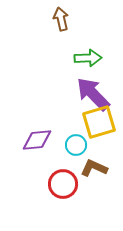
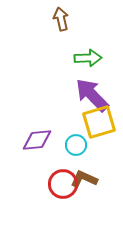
purple arrow: moved 1 px left, 1 px down
brown L-shape: moved 10 px left, 11 px down
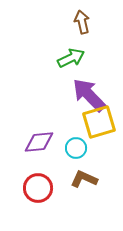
brown arrow: moved 21 px right, 3 px down
green arrow: moved 17 px left; rotated 24 degrees counterclockwise
purple arrow: moved 3 px left
purple diamond: moved 2 px right, 2 px down
cyan circle: moved 3 px down
red circle: moved 25 px left, 4 px down
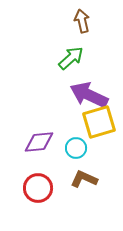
brown arrow: moved 1 px up
green arrow: rotated 16 degrees counterclockwise
purple arrow: rotated 21 degrees counterclockwise
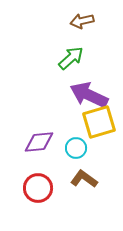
brown arrow: rotated 90 degrees counterclockwise
brown L-shape: rotated 12 degrees clockwise
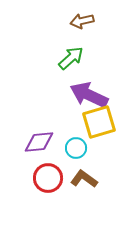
red circle: moved 10 px right, 10 px up
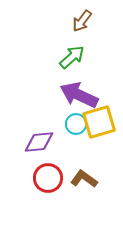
brown arrow: rotated 40 degrees counterclockwise
green arrow: moved 1 px right, 1 px up
purple arrow: moved 10 px left
cyan circle: moved 24 px up
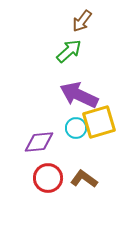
green arrow: moved 3 px left, 6 px up
cyan circle: moved 4 px down
